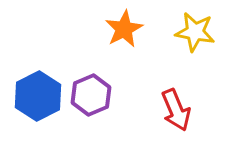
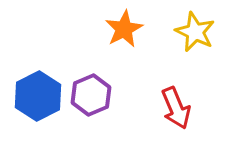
yellow star: rotated 15 degrees clockwise
red arrow: moved 2 px up
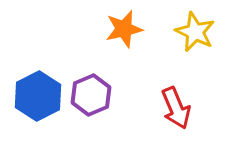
orange star: rotated 15 degrees clockwise
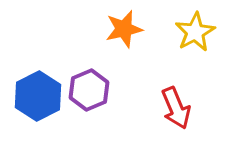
yellow star: rotated 18 degrees clockwise
purple hexagon: moved 2 px left, 5 px up
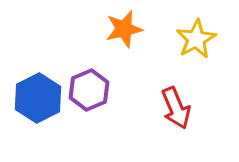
yellow star: moved 1 px right, 7 px down
blue hexagon: moved 2 px down
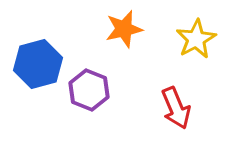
purple hexagon: rotated 15 degrees counterclockwise
blue hexagon: moved 34 px up; rotated 12 degrees clockwise
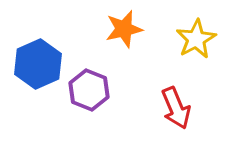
blue hexagon: rotated 9 degrees counterclockwise
